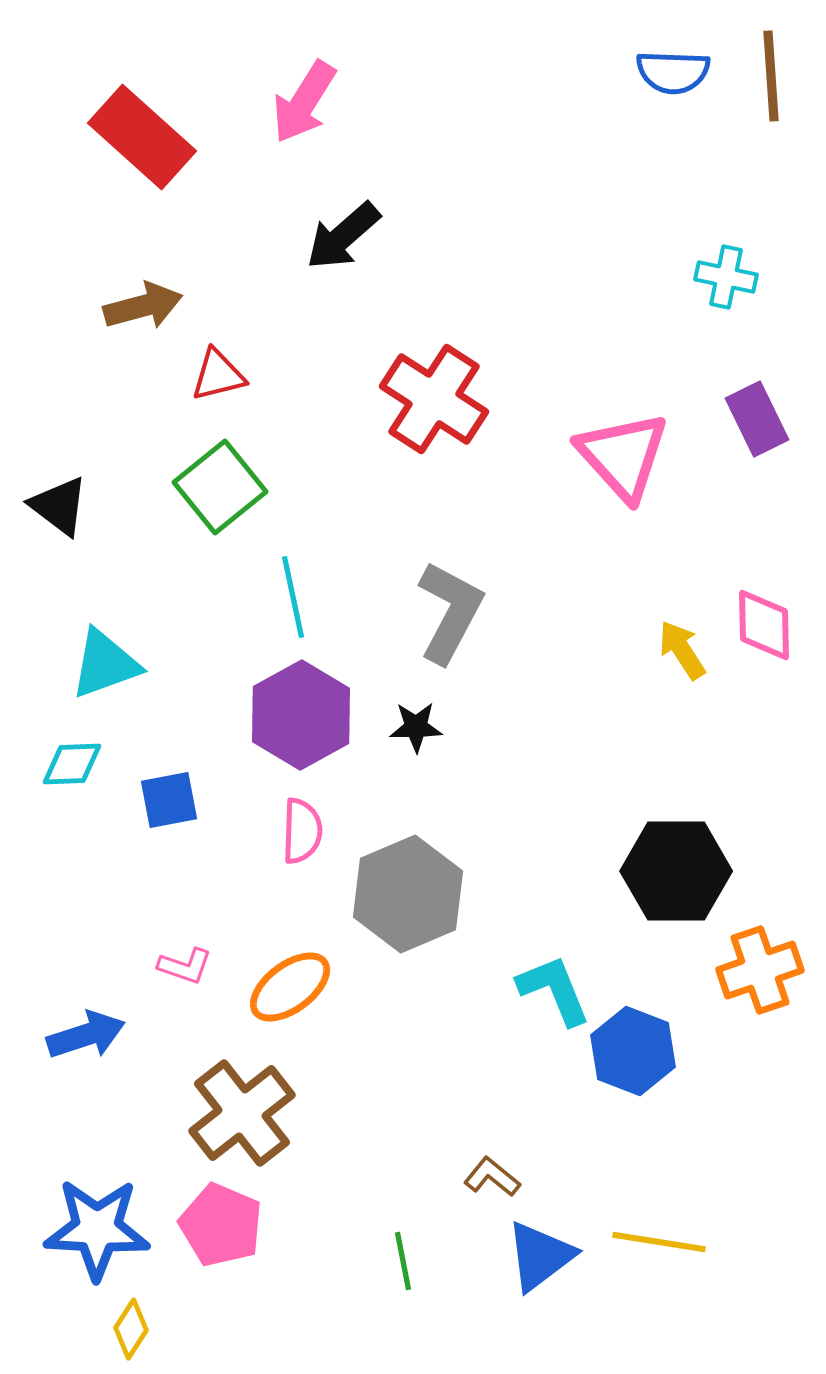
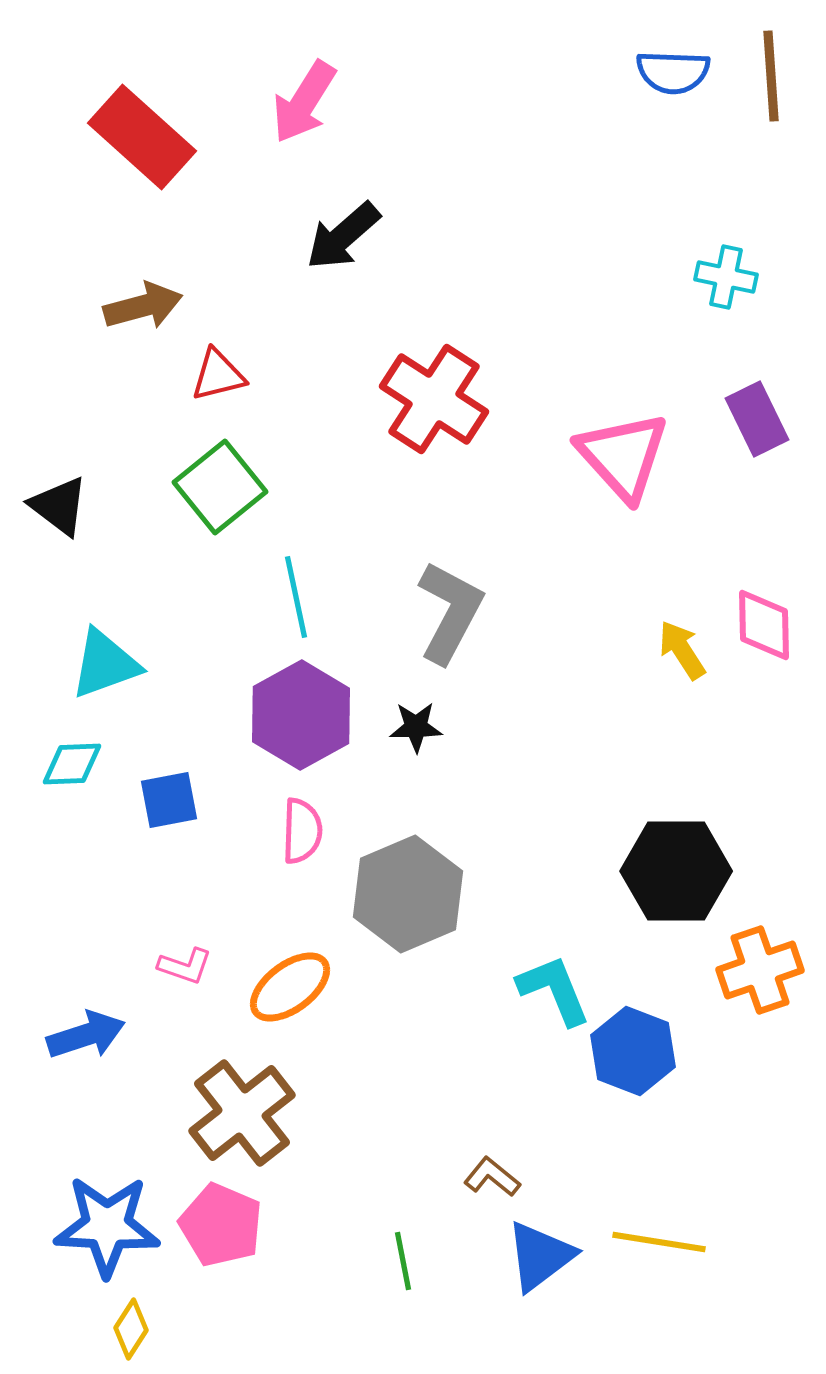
cyan line: moved 3 px right
blue star: moved 10 px right, 3 px up
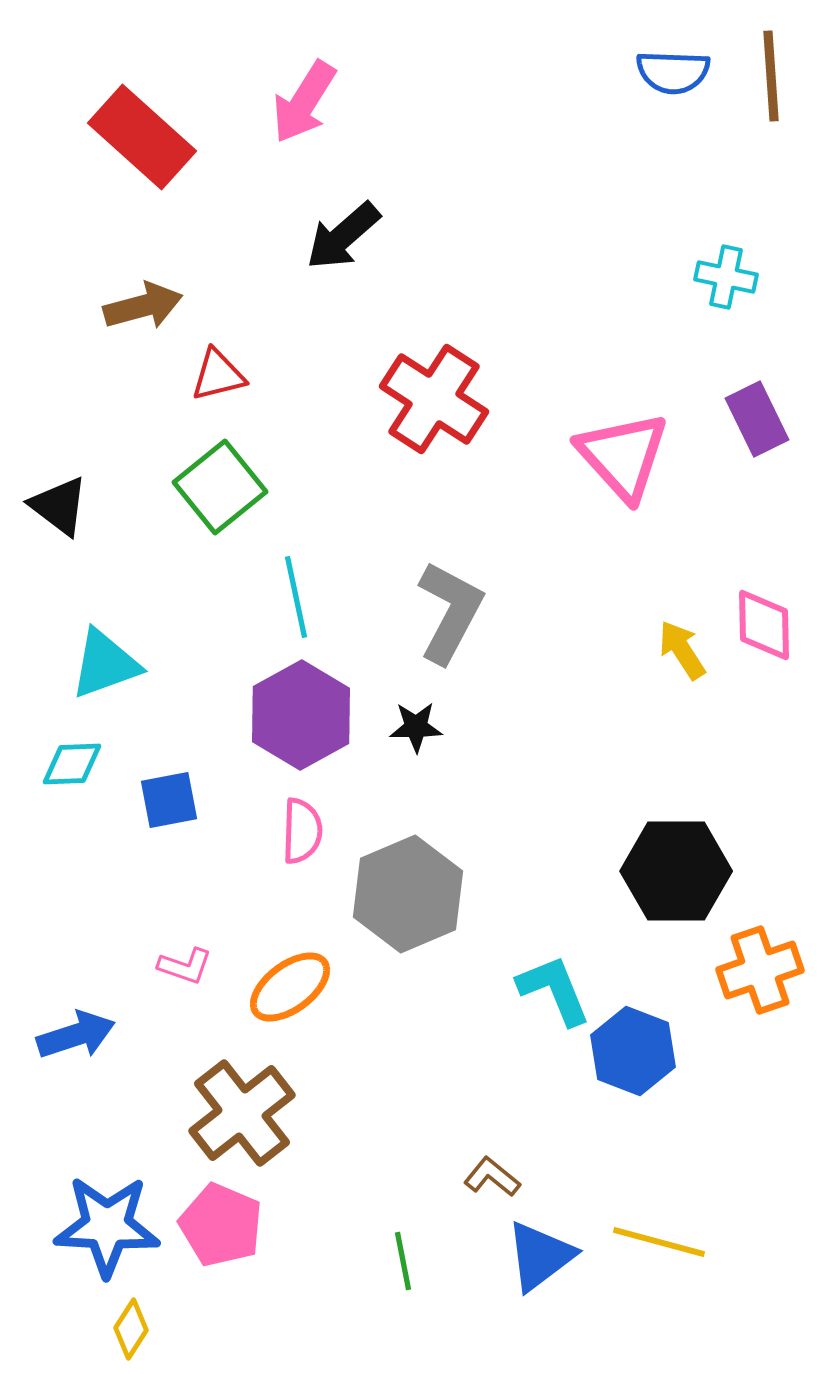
blue arrow: moved 10 px left
yellow line: rotated 6 degrees clockwise
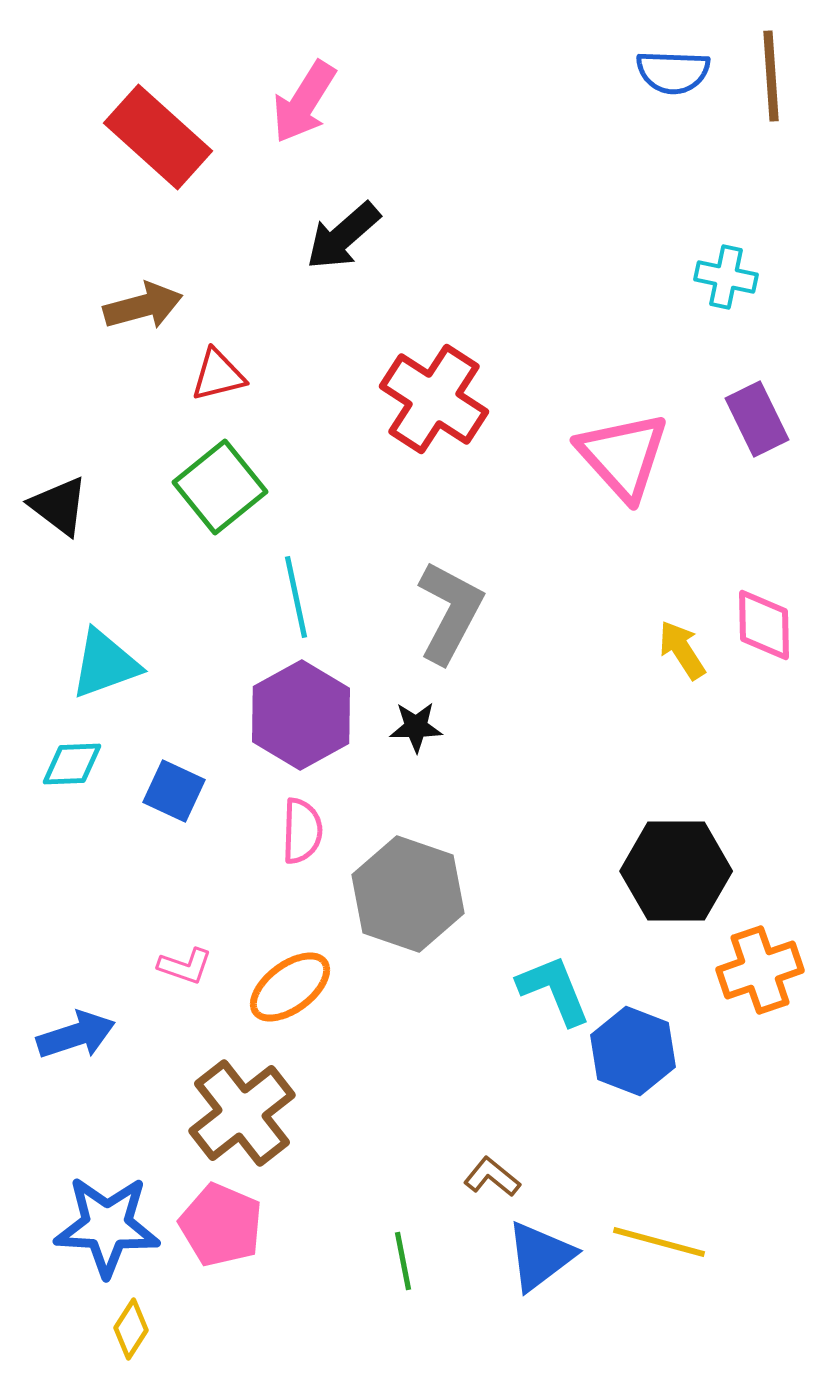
red rectangle: moved 16 px right
blue square: moved 5 px right, 9 px up; rotated 36 degrees clockwise
gray hexagon: rotated 18 degrees counterclockwise
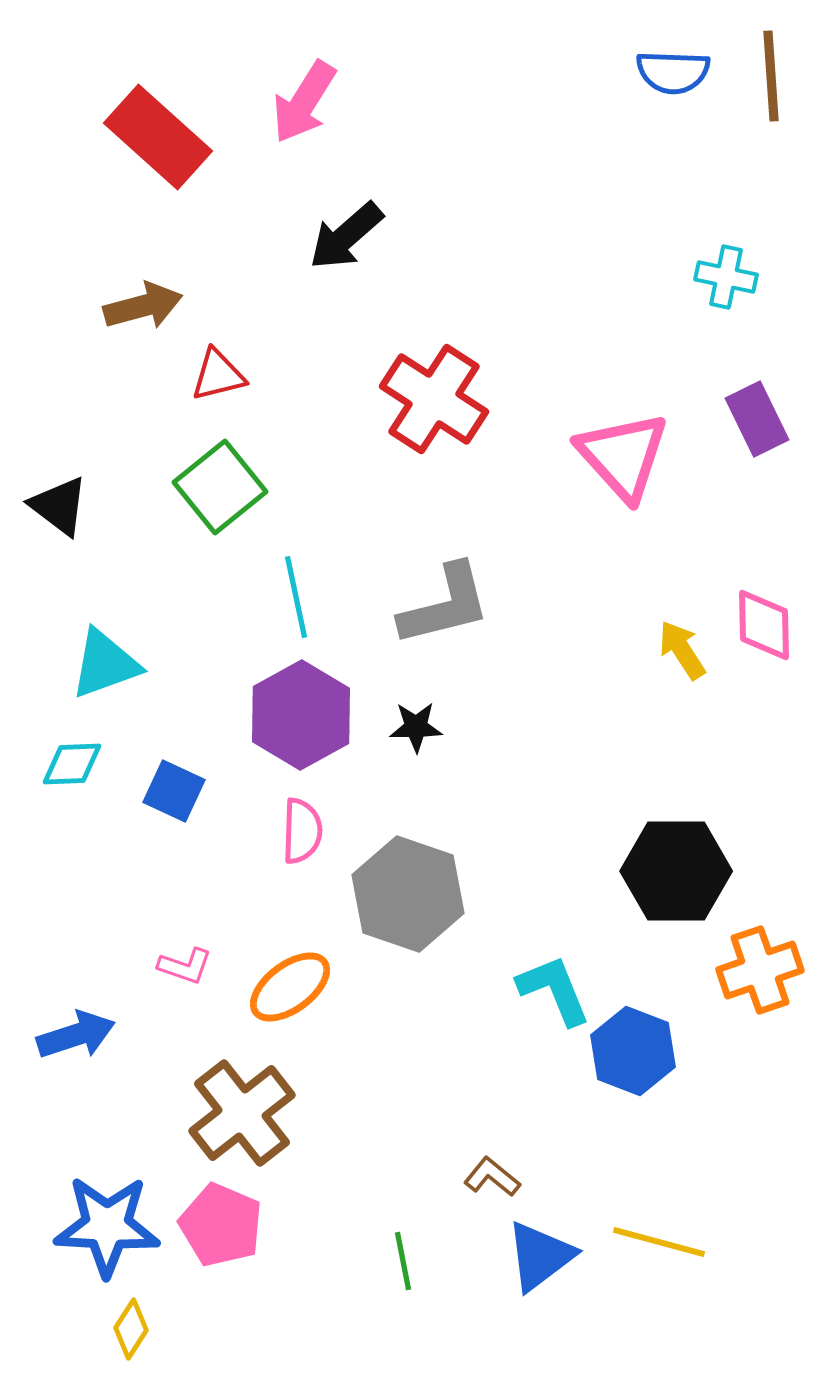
black arrow: moved 3 px right
gray L-shape: moved 5 px left, 7 px up; rotated 48 degrees clockwise
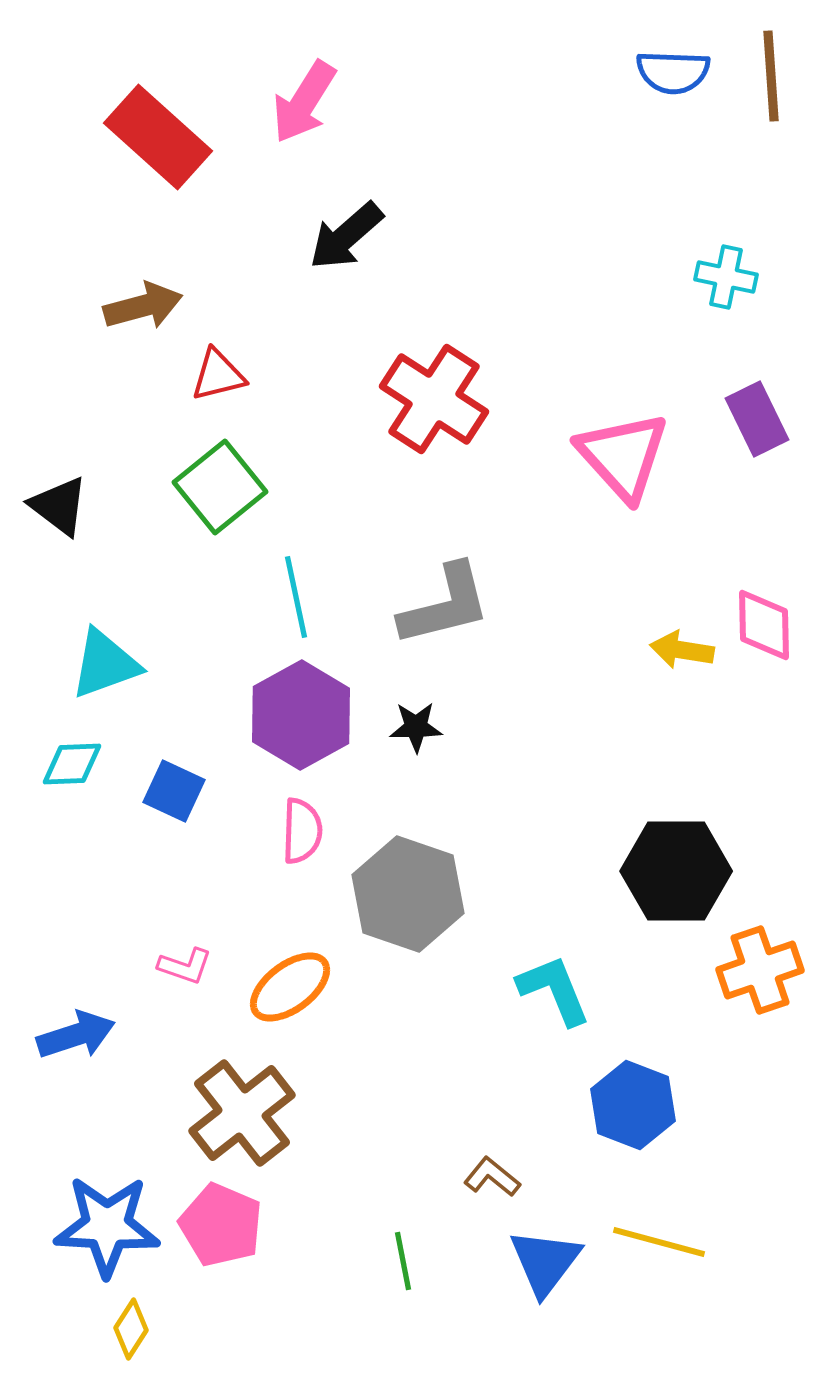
yellow arrow: rotated 48 degrees counterclockwise
blue hexagon: moved 54 px down
blue triangle: moved 5 px right, 6 px down; rotated 16 degrees counterclockwise
